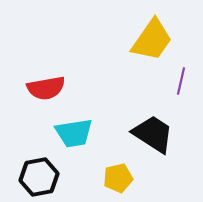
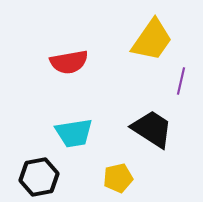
red semicircle: moved 23 px right, 26 px up
black trapezoid: moved 1 px left, 5 px up
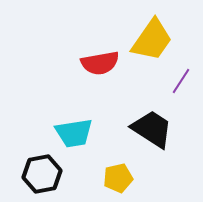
red semicircle: moved 31 px right, 1 px down
purple line: rotated 20 degrees clockwise
black hexagon: moved 3 px right, 3 px up
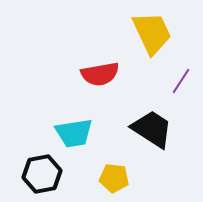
yellow trapezoid: moved 7 px up; rotated 60 degrees counterclockwise
red semicircle: moved 11 px down
yellow pentagon: moved 4 px left; rotated 20 degrees clockwise
